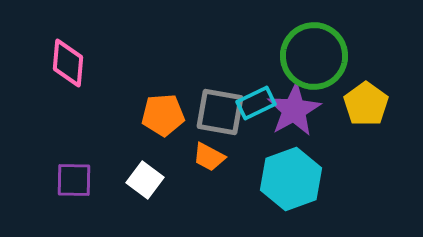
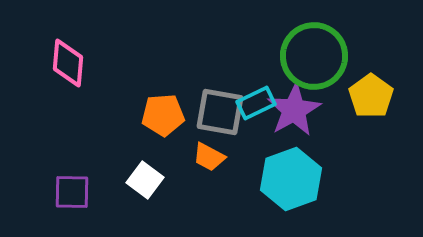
yellow pentagon: moved 5 px right, 8 px up
purple square: moved 2 px left, 12 px down
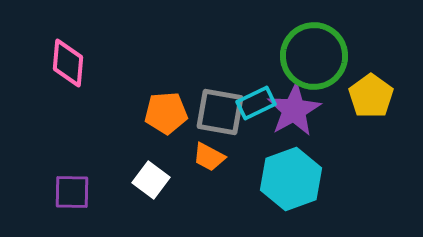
orange pentagon: moved 3 px right, 2 px up
white square: moved 6 px right
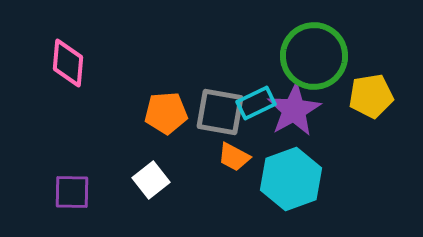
yellow pentagon: rotated 27 degrees clockwise
orange trapezoid: moved 25 px right
white square: rotated 15 degrees clockwise
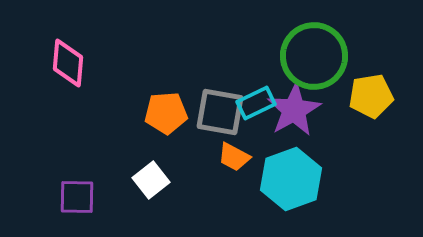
purple square: moved 5 px right, 5 px down
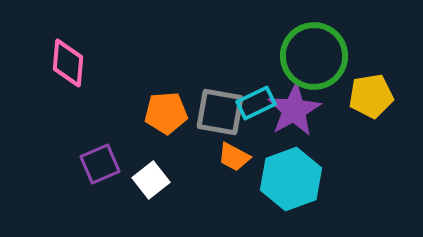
purple square: moved 23 px right, 33 px up; rotated 24 degrees counterclockwise
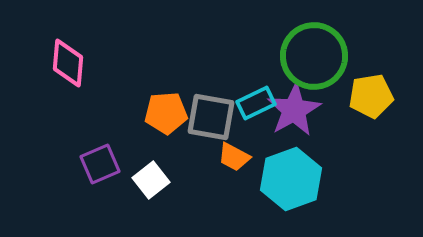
gray square: moved 9 px left, 5 px down
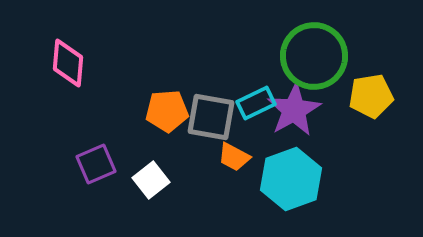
orange pentagon: moved 1 px right, 2 px up
purple square: moved 4 px left
